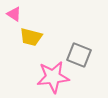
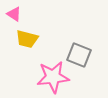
yellow trapezoid: moved 4 px left, 2 px down
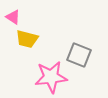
pink triangle: moved 1 px left, 3 px down
pink star: moved 2 px left
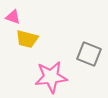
pink triangle: rotated 14 degrees counterclockwise
gray square: moved 10 px right, 1 px up
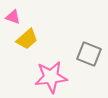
yellow trapezoid: rotated 55 degrees counterclockwise
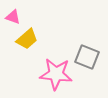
gray square: moved 2 px left, 3 px down
pink star: moved 5 px right, 3 px up; rotated 12 degrees clockwise
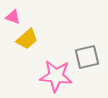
gray square: rotated 35 degrees counterclockwise
pink star: moved 2 px down
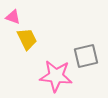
yellow trapezoid: rotated 75 degrees counterclockwise
gray square: moved 1 px left, 1 px up
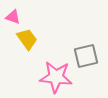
yellow trapezoid: rotated 10 degrees counterclockwise
pink star: moved 1 px down
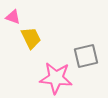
yellow trapezoid: moved 4 px right, 1 px up; rotated 10 degrees clockwise
pink star: moved 1 px down
